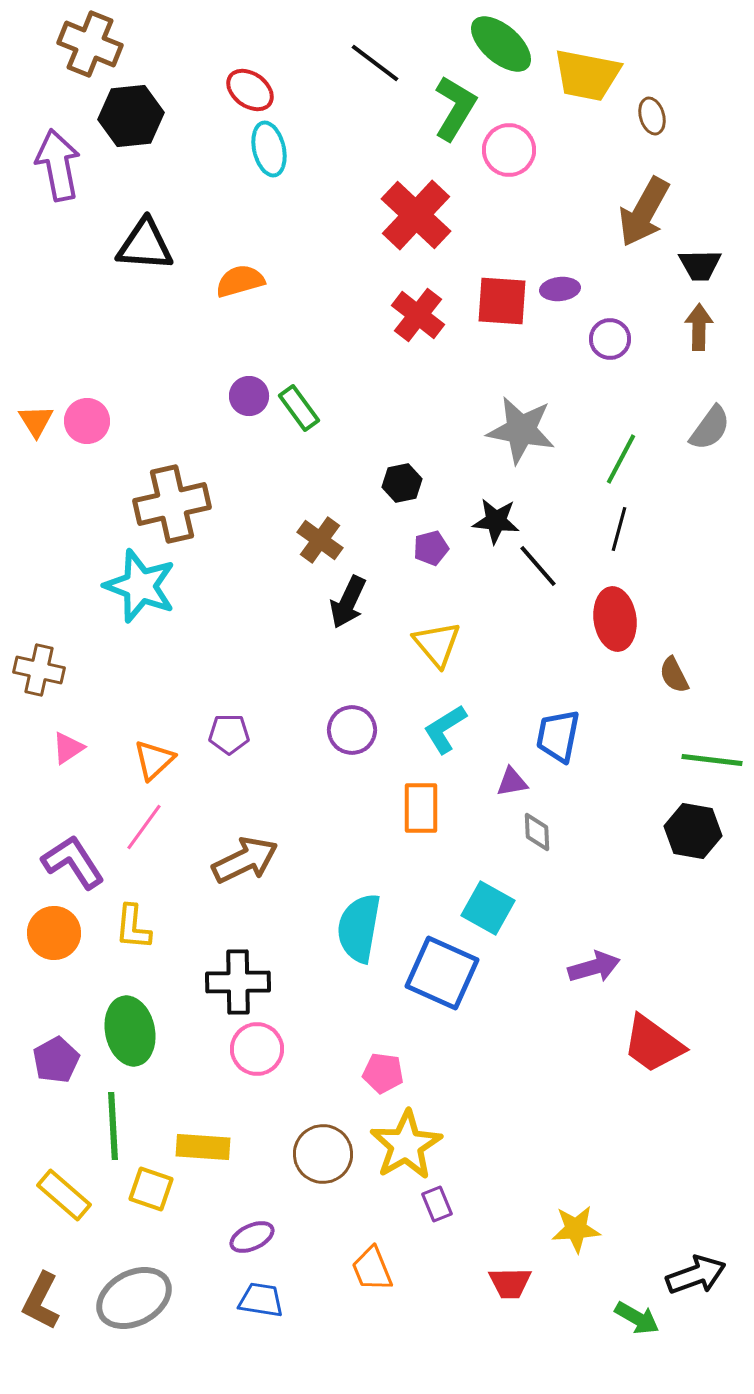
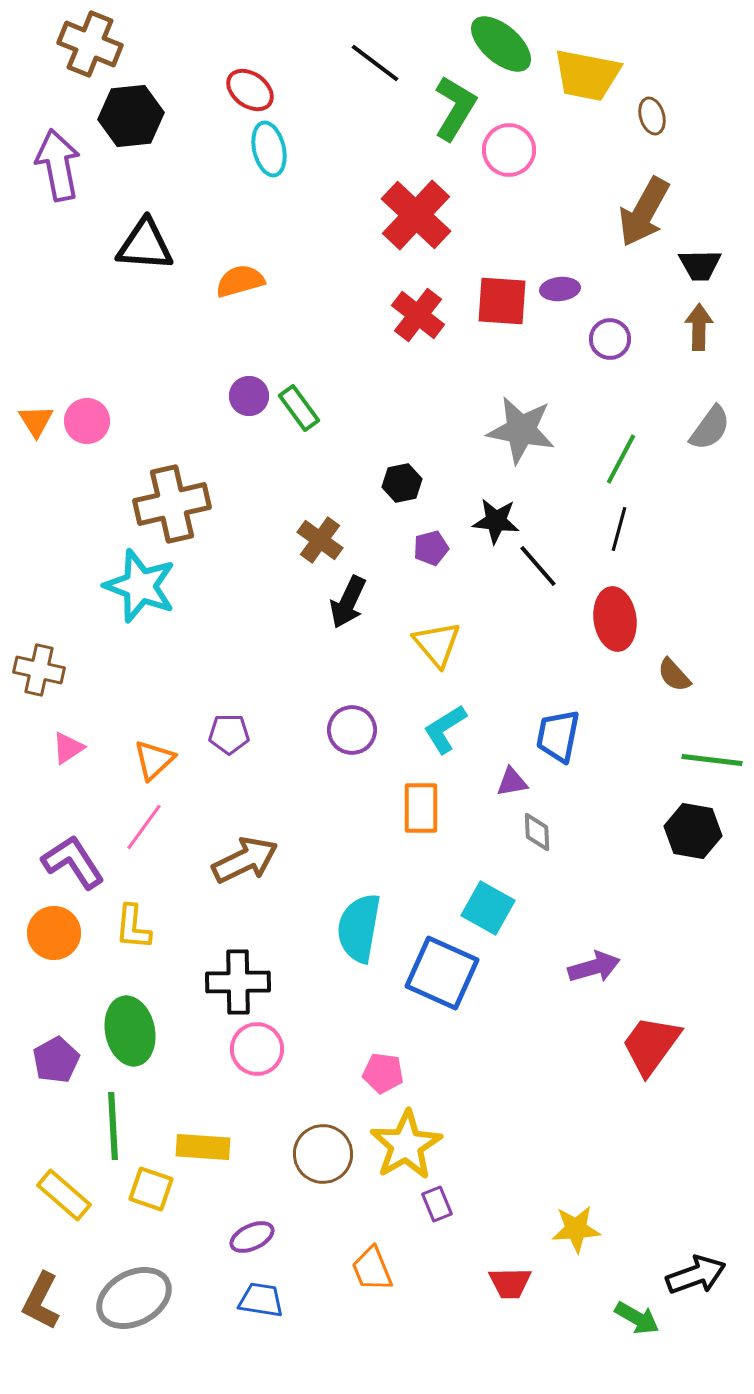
brown semicircle at (674, 675): rotated 15 degrees counterclockwise
red trapezoid at (653, 1044): moved 2 px left, 1 px down; rotated 90 degrees clockwise
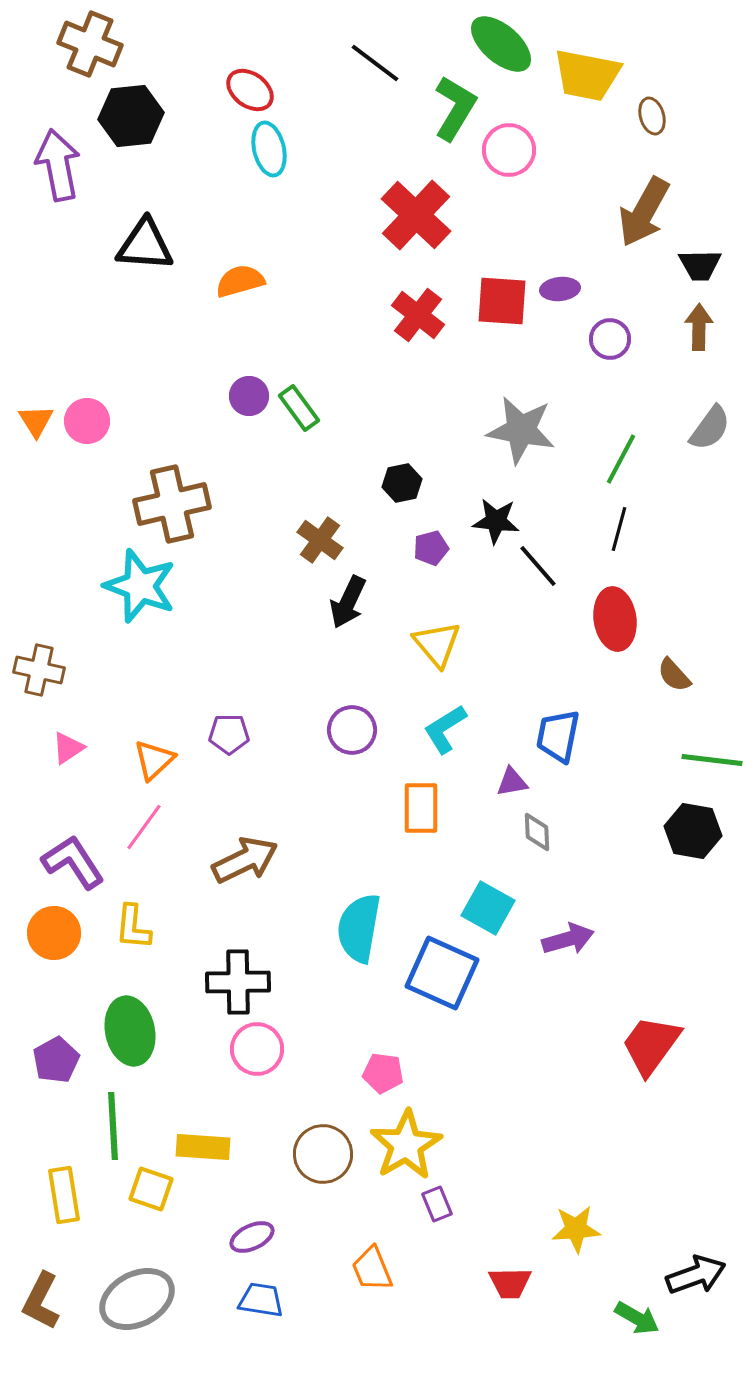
purple arrow at (594, 967): moved 26 px left, 28 px up
yellow rectangle at (64, 1195): rotated 40 degrees clockwise
gray ellipse at (134, 1298): moved 3 px right, 1 px down
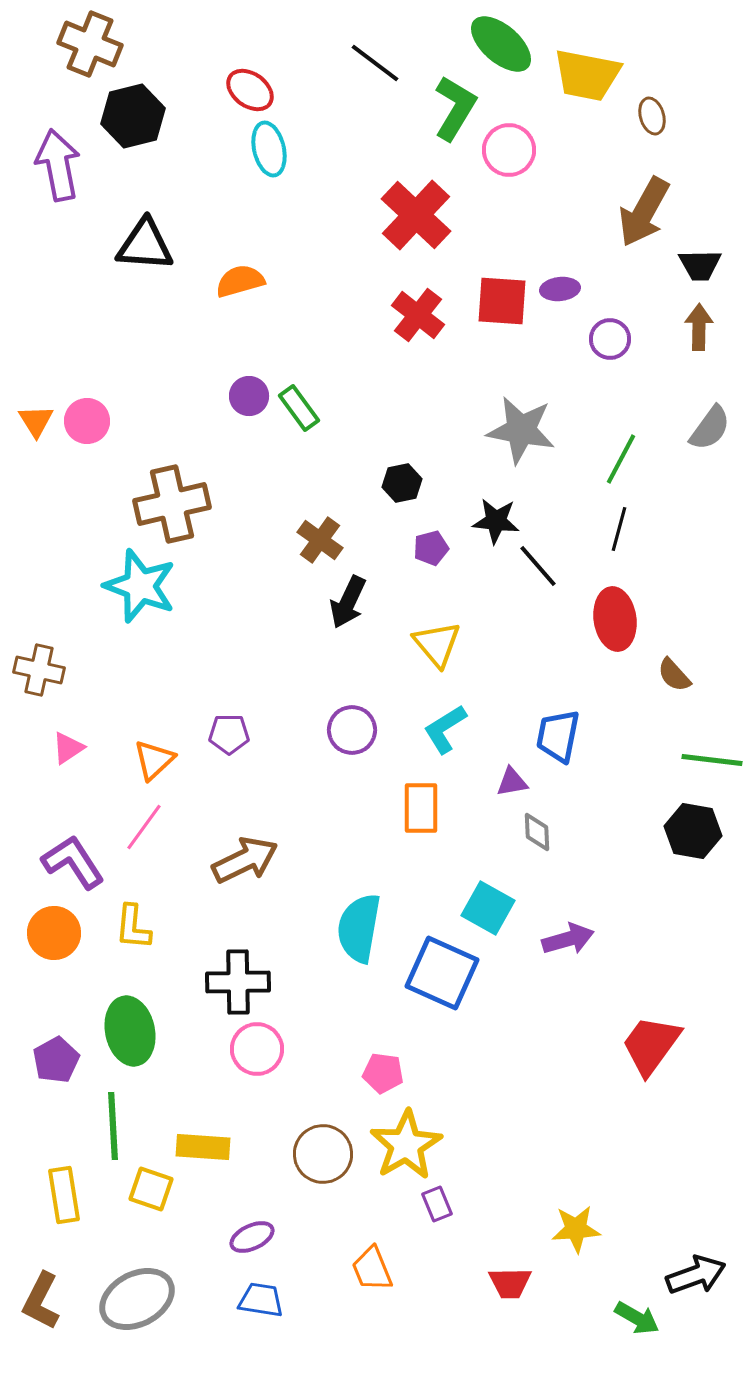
black hexagon at (131, 116): moved 2 px right; rotated 8 degrees counterclockwise
